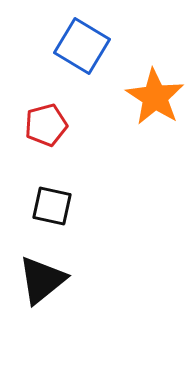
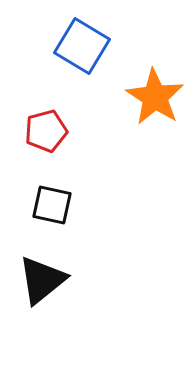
red pentagon: moved 6 px down
black square: moved 1 px up
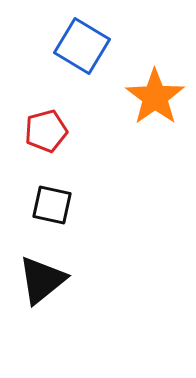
orange star: rotated 4 degrees clockwise
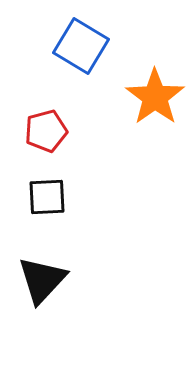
blue square: moved 1 px left
black square: moved 5 px left, 8 px up; rotated 15 degrees counterclockwise
black triangle: rotated 8 degrees counterclockwise
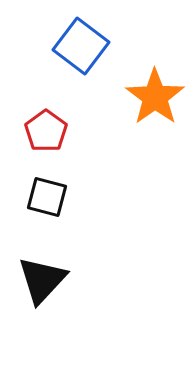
blue square: rotated 6 degrees clockwise
red pentagon: rotated 21 degrees counterclockwise
black square: rotated 18 degrees clockwise
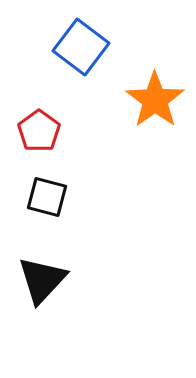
blue square: moved 1 px down
orange star: moved 3 px down
red pentagon: moved 7 px left
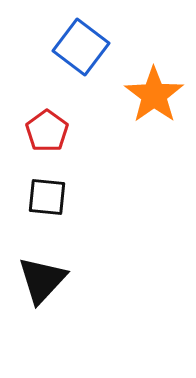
orange star: moved 1 px left, 5 px up
red pentagon: moved 8 px right
black square: rotated 9 degrees counterclockwise
